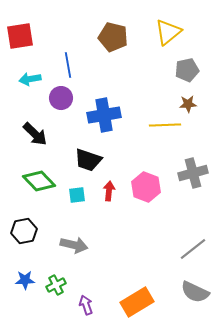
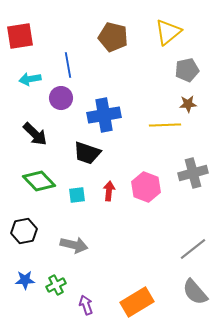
black trapezoid: moved 1 px left, 7 px up
gray semicircle: rotated 24 degrees clockwise
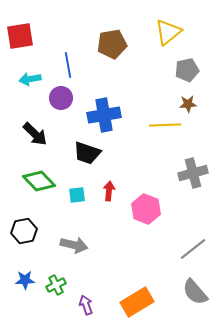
brown pentagon: moved 1 px left, 7 px down; rotated 24 degrees counterclockwise
pink hexagon: moved 22 px down
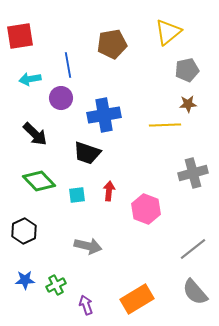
black hexagon: rotated 15 degrees counterclockwise
gray arrow: moved 14 px right, 1 px down
orange rectangle: moved 3 px up
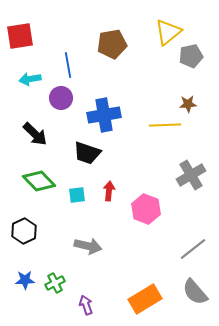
gray pentagon: moved 4 px right, 14 px up
gray cross: moved 2 px left, 2 px down; rotated 16 degrees counterclockwise
green cross: moved 1 px left, 2 px up
orange rectangle: moved 8 px right
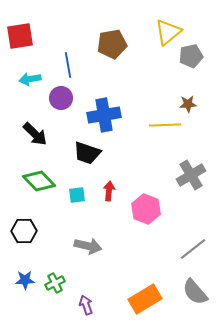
black hexagon: rotated 25 degrees clockwise
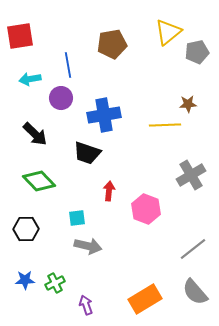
gray pentagon: moved 6 px right, 4 px up
cyan square: moved 23 px down
black hexagon: moved 2 px right, 2 px up
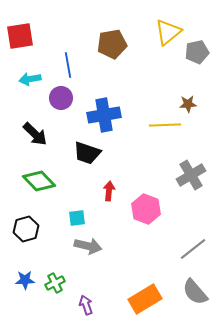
black hexagon: rotated 15 degrees counterclockwise
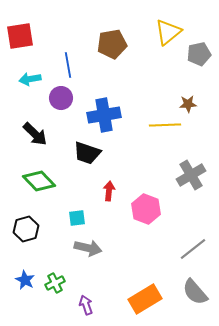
gray pentagon: moved 2 px right, 2 px down
gray arrow: moved 2 px down
blue star: rotated 30 degrees clockwise
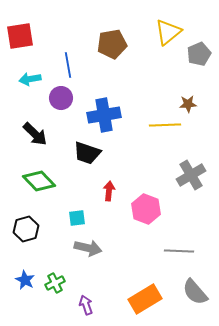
gray pentagon: rotated 10 degrees counterclockwise
gray line: moved 14 px left, 2 px down; rotated 40 degrees clockwise
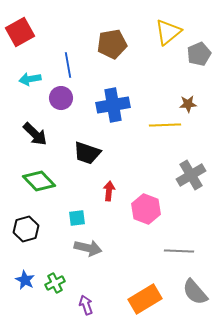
red square: moved 4 px up; rotated 20 degrees counterclockwise
blue cross: moved 9 px right, 10 px up
